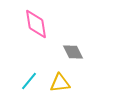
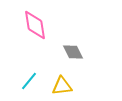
pink diamond: moved 1 px left, 1 px down
yellow triangle: moved 2 px right, 3 px down
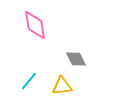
gray diamond: moved 3 px right, 7 px down
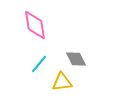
cyan line: moved 10 px right, 17 px up
yellow triangle: moved 4 px up
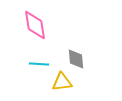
gray diamond: rotated 20 degrees clockwise
cyan line: rotated 54 degrees clockwise
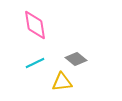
gray diamond: rotated 45 degrees counterclockwise
cyan line: moved 4 px left, 1 px up; rotated 30 degrees counterclockwise
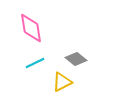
pink diamond: moved 4 px left, 3 px down
yellow triangle: rotated 20 degrees counterclockwise
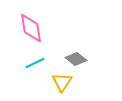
yellow triangle: rotated 30 degrees counterclockwise
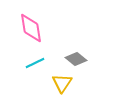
yellow triangle: moved 1 px down
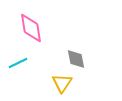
gray diamond: rotated 40 degrees clockwise
cyan line: moved 17 px left
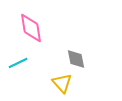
yellow triangle: rotated 15 degrees counterclockwise
